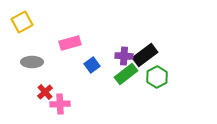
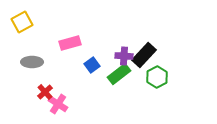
black rectangle: moved 1 px left; rotated 10 degrees counterclockwise
green rectangle: moved 7 px left
pink cross: moved 2 px left; rotated 36 degrees clockwise
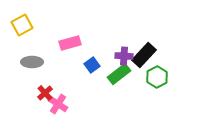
yellow square: moved 3 px down
red cross: moved 1 px down
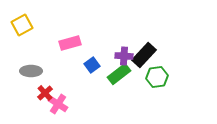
gray ellipse: moved 1 px left, 9 px down
green hexagon: rotated 20 degrees clockwise
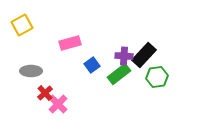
pink cross: rotated 12 degrees clockwise
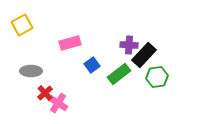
purple cross: moved 5 px right, 11 px up
pink cross: moved 1 px up; rotated 12 degrees counterclockwise
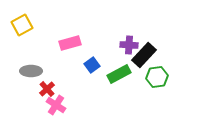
green rectangle: rotated 10 degrees clockwise
red cross: moved 2 px right, 4 px up
pink cross: moved 2 px left, 2 px down
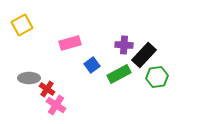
purple cross: moved 5 px left
gray ellipse: moved 2 px left, 7 px down
red cross: rotated 14 degrees counterclockwise
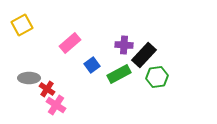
pink rectangle: rotated 25 degrees counterclockwise
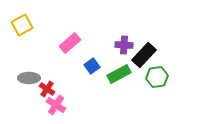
blue square: moved 1 px down
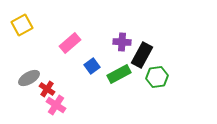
purple cross: moved 2 px left, 3 px up
black rectangle: moved 2 px left; rotated 15 degrees counterclockwise
gray ellipse: rotated 30 degrees counterclockwise
